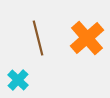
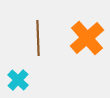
brown line: rotated 12 degrees clockwise
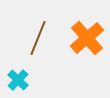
brown line: rotated 24 degrees clockwise
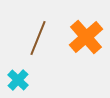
orange cross: moved 1 px left, 1 px up
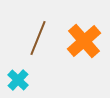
orange cross: moved 2 px left, 4 px down
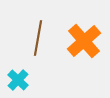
brown line: rotated 12 degrees counterclockwise
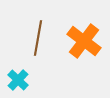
orange cross: rotated 12 degrees counterclockwise
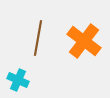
cyan cross: rotated 20 degrees counterclockwise
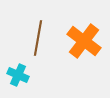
cyan cross: moved 5 px up
